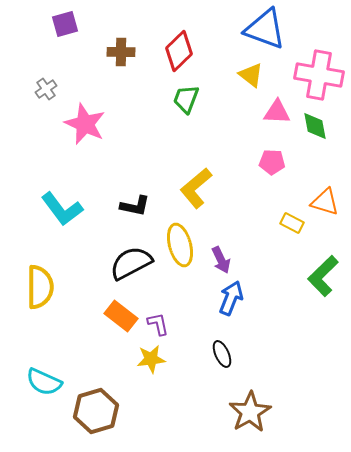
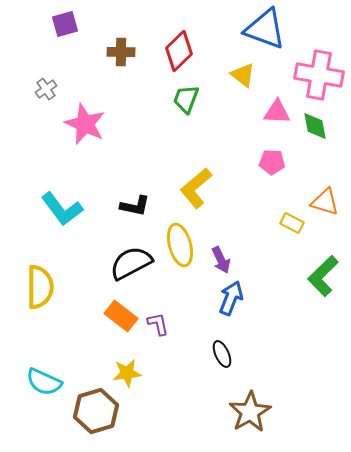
yellow triangle: moved 8 px left
yellow star: moved 24 px left, 14 px down
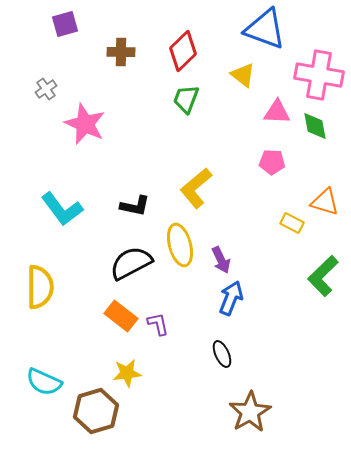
red diamond: moved 4 px right
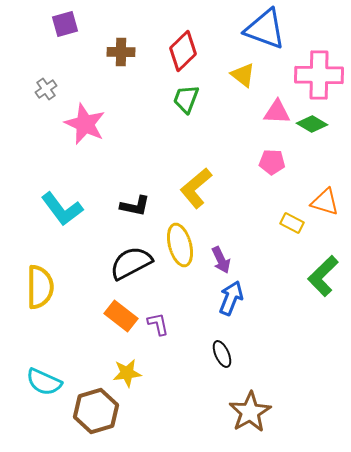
pink cross: rotated 9 degrees counterclockwise
green diamond: moved 3 px left, 2 px up; rotated 48 degrees counterclockwise
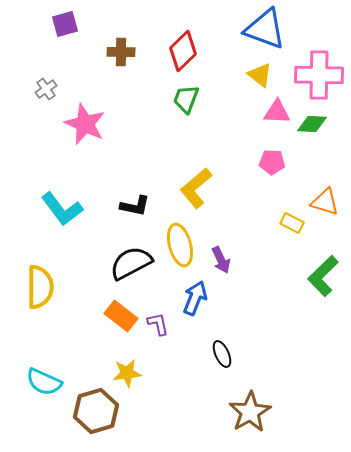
yellow triangle: moved 17 px right
green diamond: rotated 28 degrees counterclockwise
blue arrow: moved 36 px left
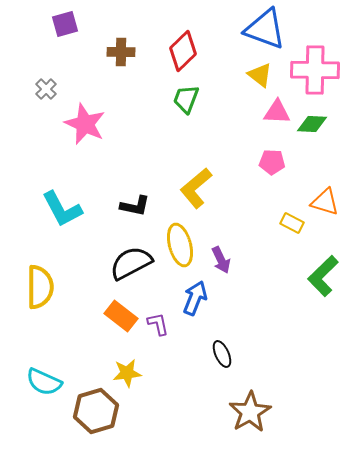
pink cross: moved 4 px left, 5 px up
gray cross: rotated 10 degrees counterclockwise
cyan L-shape: rotated 9 degrees clockwise
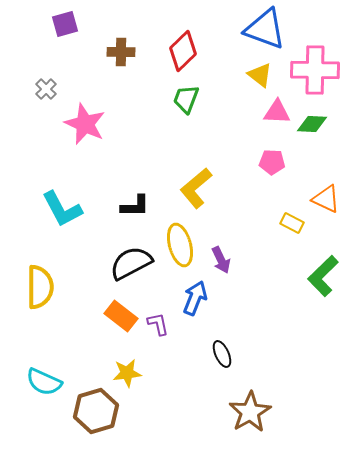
orange triangle: moved 1 px right, 3 px up; rotated 8 degrees clockwise
black L-shape: rotated 12 degrees counterclockwise
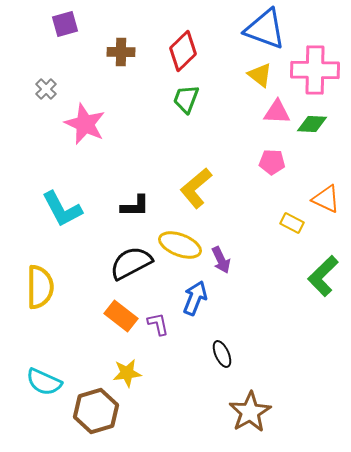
yellow ellipse: rotated 54 degrees counterclockwise
